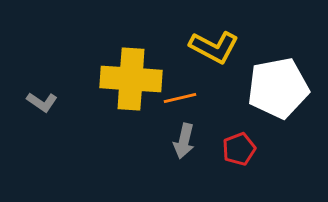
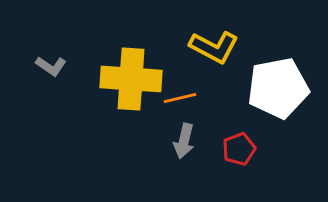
gray L-shape: moved 9 px right, 36 px up
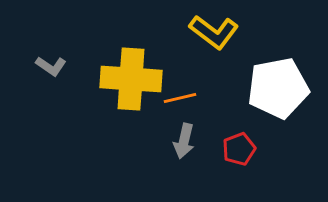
yellow L-shape: moved 15 px up; rotated 9 degrees clockwise
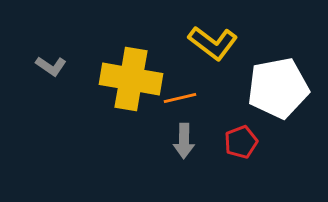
yellow L-shape: moved 1 px left, 11 px down
yellow cross: rotated 6 degrees clockwise
gray arrow: rotated 12 degrees counterclockwise
red pentagon: moved 2 px right, 7 px up
